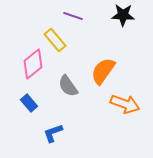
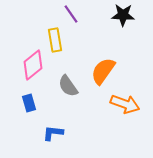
purple line: moved 2 px left, 2 px up; rotated 36 degrees clockwise
yellow rectangle: rotated 30 degrees clockwise
pink diamond: moved 1 px down
blue rectangle: rotated 24 degrees clockwise
blue L-shape: rotated 25 degrees clockwise
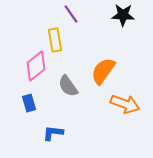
pink diamond: moved 3 px right, 1 px down
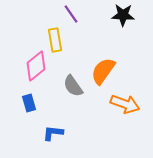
gray semicircle: moved 5 px right
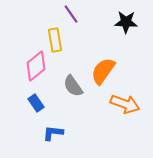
black star: moved 3 px right, 7 px down
blue rectangle: moved 7 px right; rotated 18 degrees counterclockwise
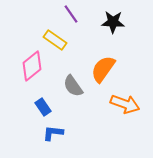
black star: moved 13 px left
yellow rectangle: rotated 45 degrees counterclockwise
pink diamond: moved 4 px left
orange semicircle: moved 2 px up
blue rectangle: moved 7 px right, 4 px down
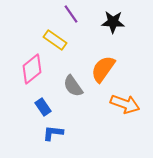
pink diamond: moved 3 px down
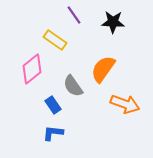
purple line: moved 3 px right, 1 px down
blue rectangle: moved 10 px right, 2 px up
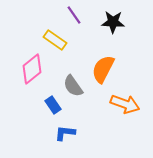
orange semicircle: rotated 8 degrees counterclockwise
blue L-shape: moved 12 px right
